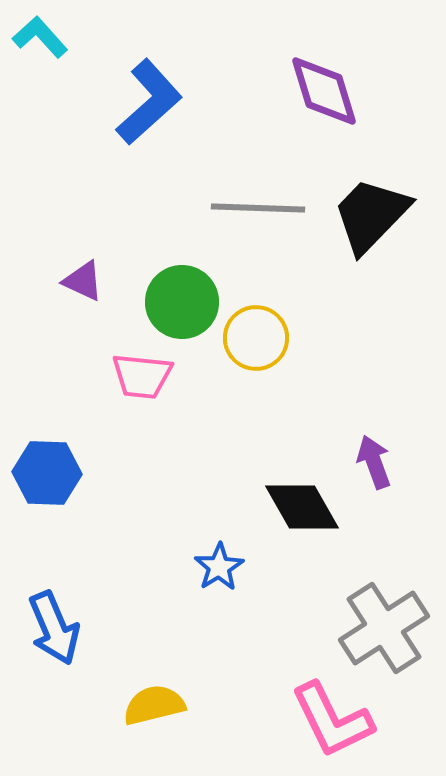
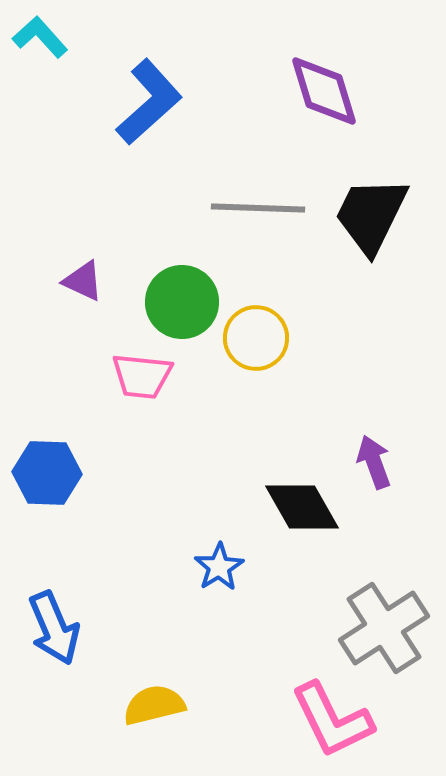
black trapezoid: rotated 18 degrees counterclockwise
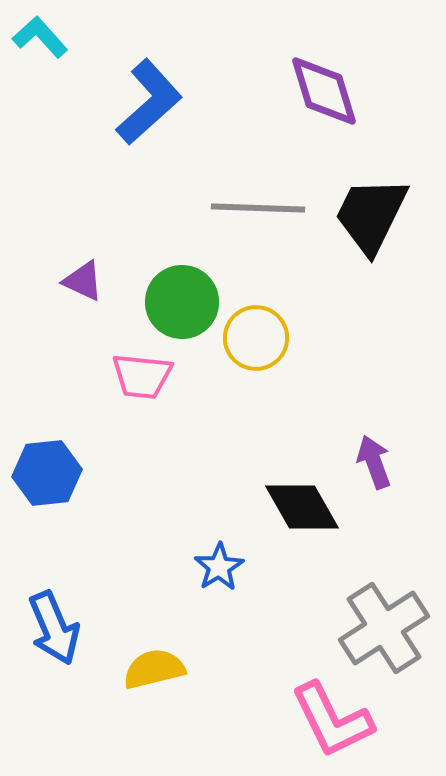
blue hexagon: rotated 8 degrees counterclockwise
yellow semicircle: moved 36 px up
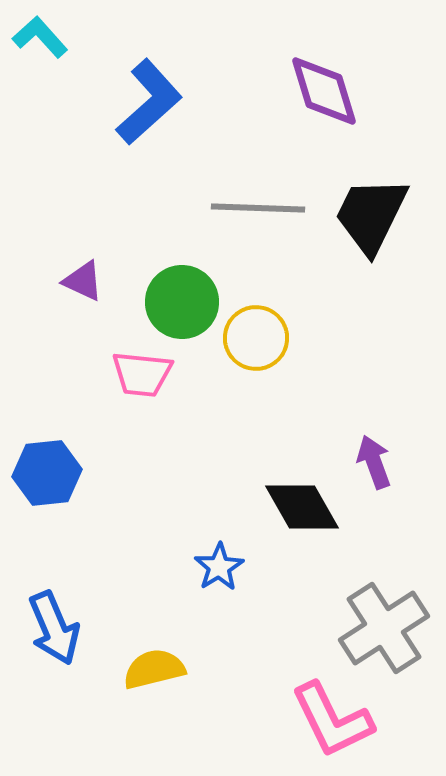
pink trapezoid: moved 2 px up
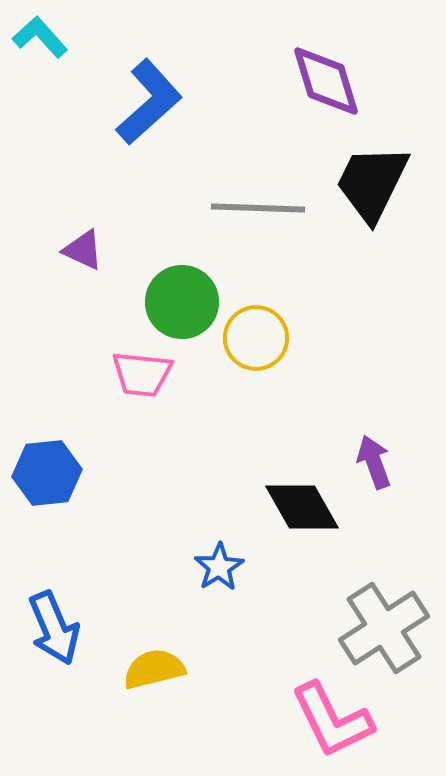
purple diamond: moved 2 px right, 10 px up
black trapezoid: moved 1 px right, 32 px up
purple triangle: moved 31 px up
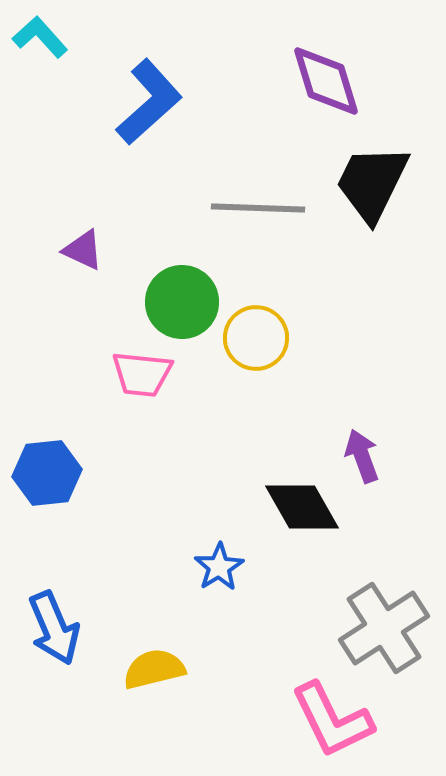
purple arrow: moved 12 px left, 6 px up
